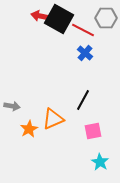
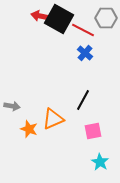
orange star: rotated 24 degrees counterclockwise
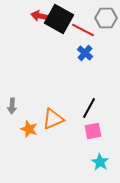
black line: moved 6 px right, 8 px down
gray arrow: rotated 84 degrees clockwise
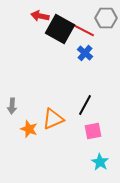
black square: moved 1 px right, 10 px down
black line: moved 4 px left, 3 px up
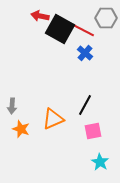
orange star: moved 8 px left
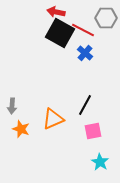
red arrow: moved 16 px right, 4 px up
black square: moved 4 px down
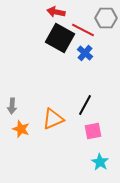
black square: moved 5 px down
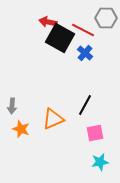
red arrow: moved 8 px left, 10 px down
pink square: moved 2 px right, 2 px down
cyan star: rotated 30 degrees clockwise
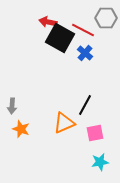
orange triangle: moved 11 px right, 4 px down
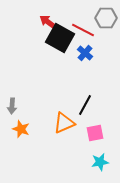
red arrow: rotated 24 degrees clockwise
